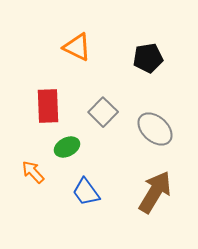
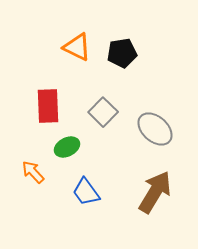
black pentagon: moved 26 px left, 5 px up
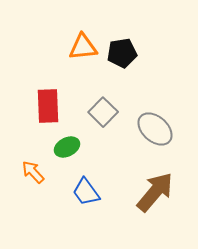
orange triangle: moved 6 px right; rotated 32 degrees counterclockwise
brown arrow: rotated 9 degrees clockwise
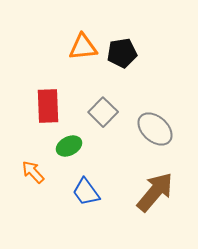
green ellipse: moved 2 px right, 1 px up
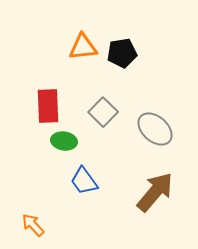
green ellipse: moved 5 px left, 5 px up; rotated 35 degrees clockwise
orange arrow: moved 53 px down
blue trapezoid: moved 2 px left, 11 px up
